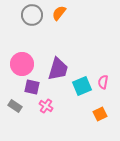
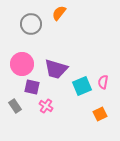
gray circle: moved 1 px left, 9 px down
purple trapezoid: moved 2 px left; rotated 90 degrees clockwise
gray rectangle: rotated 24 degrees clockwise
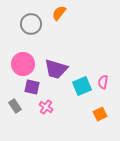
pink circle: moved 1 px right
pink cross: moved 1 px down
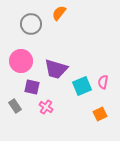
pink circle: moved 2 px left, 3 px up
